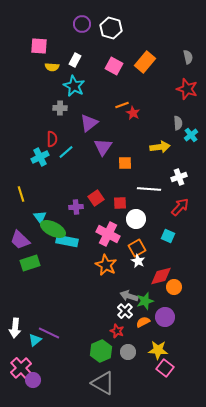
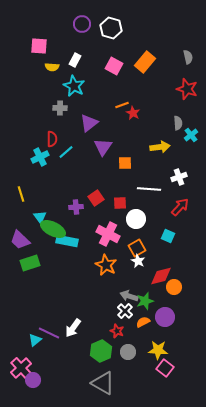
white arrow at (15, 328): moved 58 px right; rotated 30 degrees clockwise
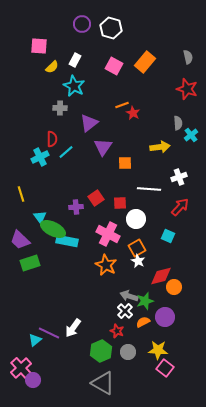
yellow semicircle at (52, 67): rotated 48 degrees counterclockwise
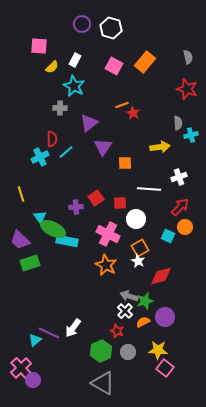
cyan cross at (191, 135): rotated 24 degrees clockwise
orange square at (137, 248): moved 3 px right
orange circle at (174, 287): moved 11 px right, 60 px up
